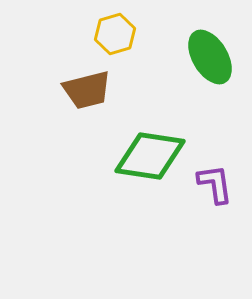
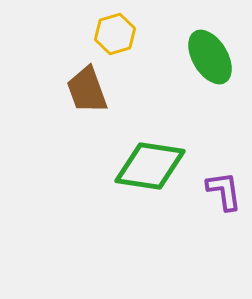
brown trapezoid: rotated 84 degrees clockwise
green diamond: moved 10 px down
purple L-shape: moved 9 px right, 7 px down
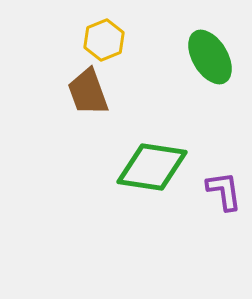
yellow hexagon: moved 11 px left, 6 px down; rotated 6 degrees counterclockwise
brown trapezoid: moved 1 px right, 2 px down
green diamond: moved 2 px right, 1 px down
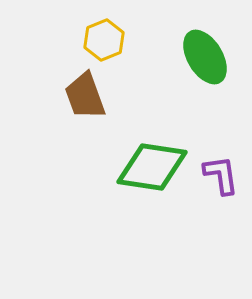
green ellipse: moved 5 px left
brown trapezoid: moved 3 px left, 4 px down
purple L-shape: moved 3 px left, 16 px up
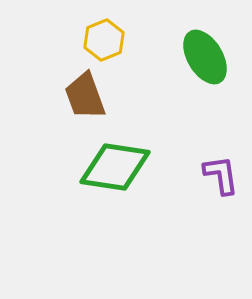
green diamond: moved 37 px left
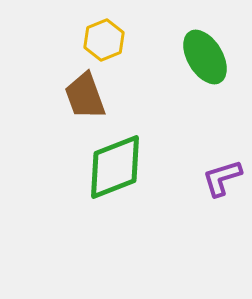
green diamond: rotated 30 degrees counterclockwise
purple L-shape: moved 1 px right, 3 px down; rotated 99 degrees counterclockwise
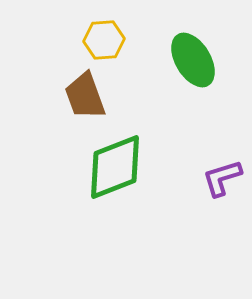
yellow hexagon: rotated 18 degrees clockwise
green ellipse: moved 12 px left, 3 px down
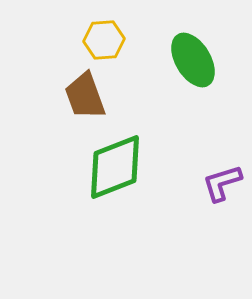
purple L-shape: moved 5 px down
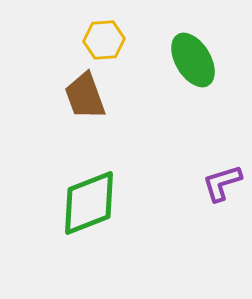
green diamond: moved 26 px left, 36 px down
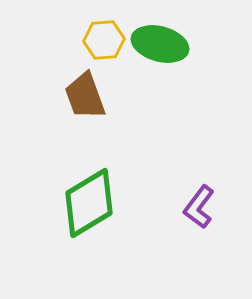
green ellipse: moved 33 px left, 16 px up; rotated 44 degrees counterclockwise
purple L-shape: moved 23 px left, 24 px down; rotated 36 degrees counterclockwise
green diamond: rotated 10 degrees counterclockwise
